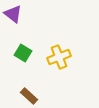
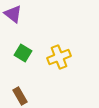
brown rectangle: moved 9 px left; rotated 18 degrees clockwise
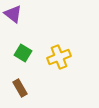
brown rectangle: moved 8 px up
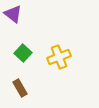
green square: rotated 12 degrees clockwise
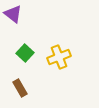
green square: moved 2 px right
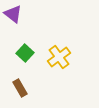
yellow cross: rotated 15 degrees counterclockwise
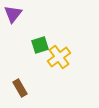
purple triangle: rotated 30 degrees clockwise
green square: moved 15 px right, 8 px up; rotated 30 degrees clockwise
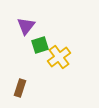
purple triangle: moved 13 px right, 12 px down
brown rectangle: rotated 48 degrees clockwise
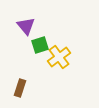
purple triangle: rotated 18 degrees counterclockwise
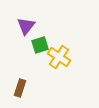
purple triangle: rotated 18 degrees clockwise
yellow cross: rotated 20 degrees counterclockwise
